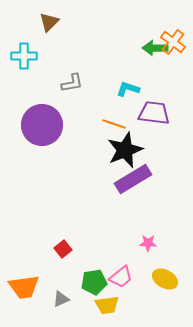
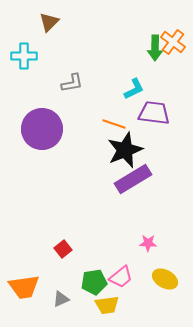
green arrow: rotated 90 degrees counterclockwise
cyan L-shape: moved 6 px right; rotated 135 degrees clockwise
purple circle: moved 4 px down
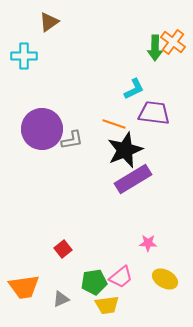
brown triangle: rotated 10 degrees clockwise
gray L-shape: moved 57 px down
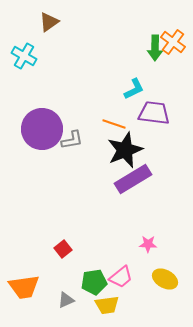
cyan cross: rotated 30 degrees clockwise
pink star: moved 1 px down
gray triangle: moved 5 px right, 1 px down
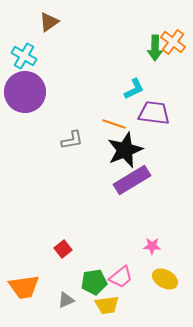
purple circle: moved 17 px left, 37 px up
purple rectangle: moved 1 px left, 1 px down
pink star: moved 4 px right, 2 px down
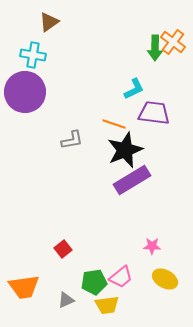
cyan cross: moved 9 px right, 1 px up; rotated 20 degrees counterclockwise
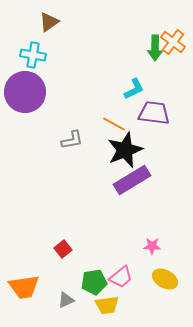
orange line: rotated 10 degrees clockwise
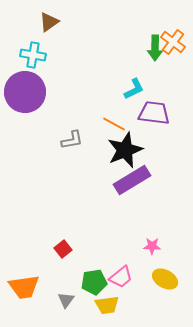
gray triangle: rotated 30 degrees counterclockwise
